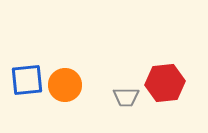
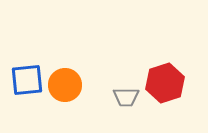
red hexagon: rotated 12 degrees counterclockwise
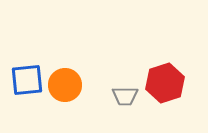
gray trapezoid: moved 1 px left, 1 px up
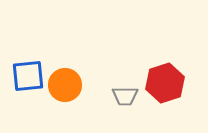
blue square: moved 1 px right, 4 px up
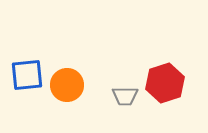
blue square: moved 1 px left, 1 px up
orange circle: moved 2 px right
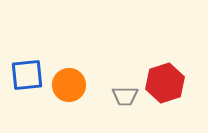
orange circle: moved 2 px right
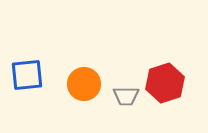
orange circle: moved 15 px right, 1 px up
gray trapezoid: moved 1 px right
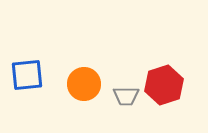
red hexagon: moved 1 px left, 2 px down
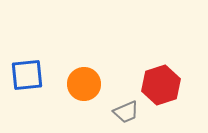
red hexagon: moved 3 px left
gray trapezoid: moved 16 px down; rotated 24 degrees counterclockwise
